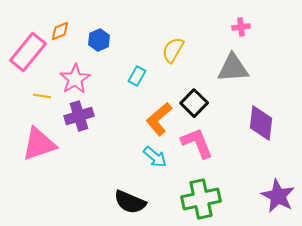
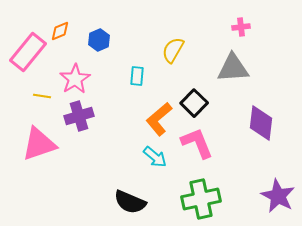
cyan rectangle: rotated 24 degrees counterclockwise
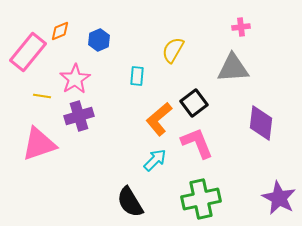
black square: rotated 8 degrees clockwise
cyan arrow: moved 3 px down; rotated 85 degrees counterclockwise
purple star: moved 1 px right, 2 px down
black semicircle: rotated 36 degrees clockwise
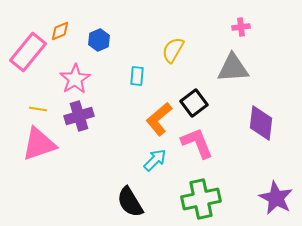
yellow line: moved 4 px left, 13 px down
purple star: moved 3 px left
